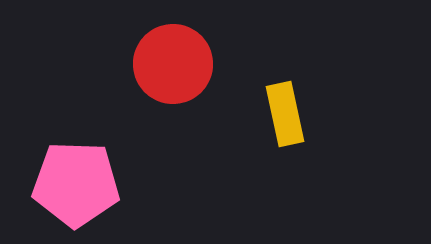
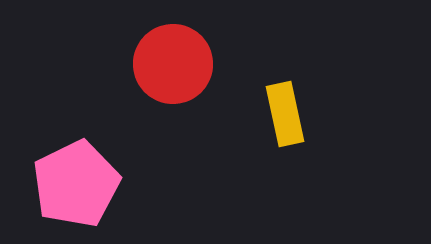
pink pentagon: rotated 28 degrees counterclockwise
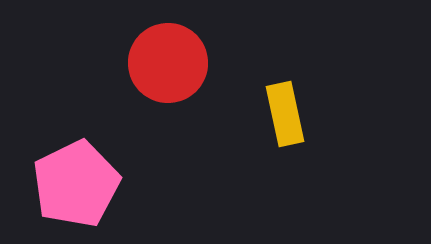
red circle: moved 5 px left, 1 px up
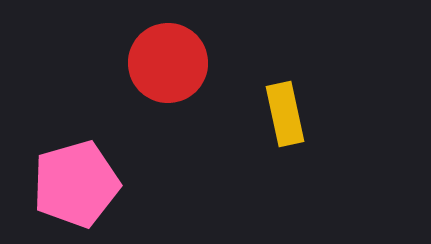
pink pentagon: rotated 10 degrees clockwise
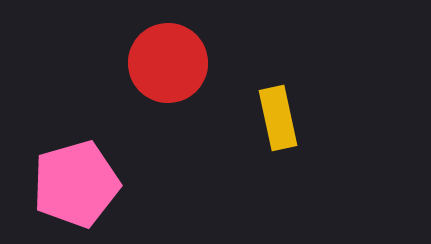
yellow rectangle: moved 7 px left, 4 px down
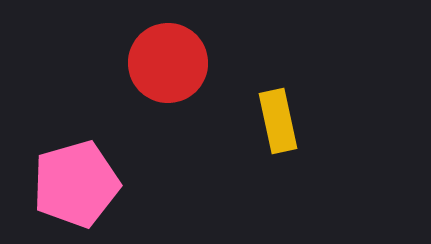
yellow rectangle: moved 3 px down
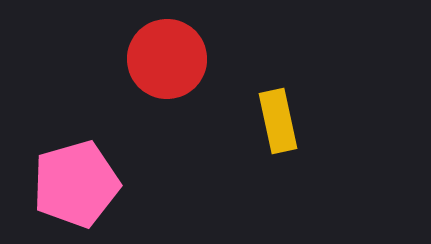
red circle: moved 1 px left, 4 px up
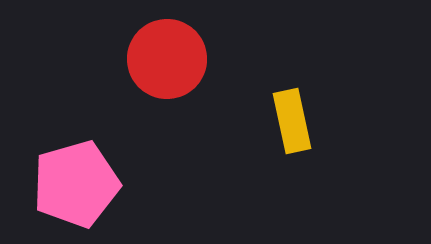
yellow rectangle: moved 14 px right
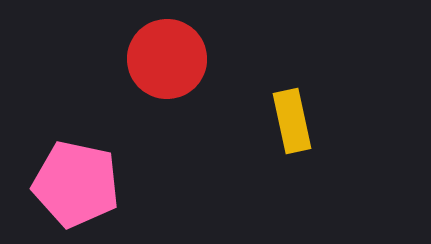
pink pentagon: rotated 28 degrees clockwise
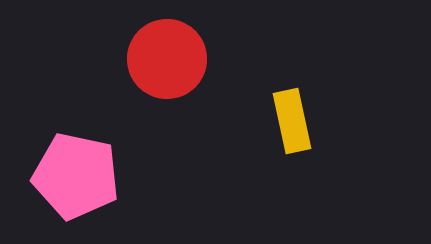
pink pentagon: moved 8 px up
